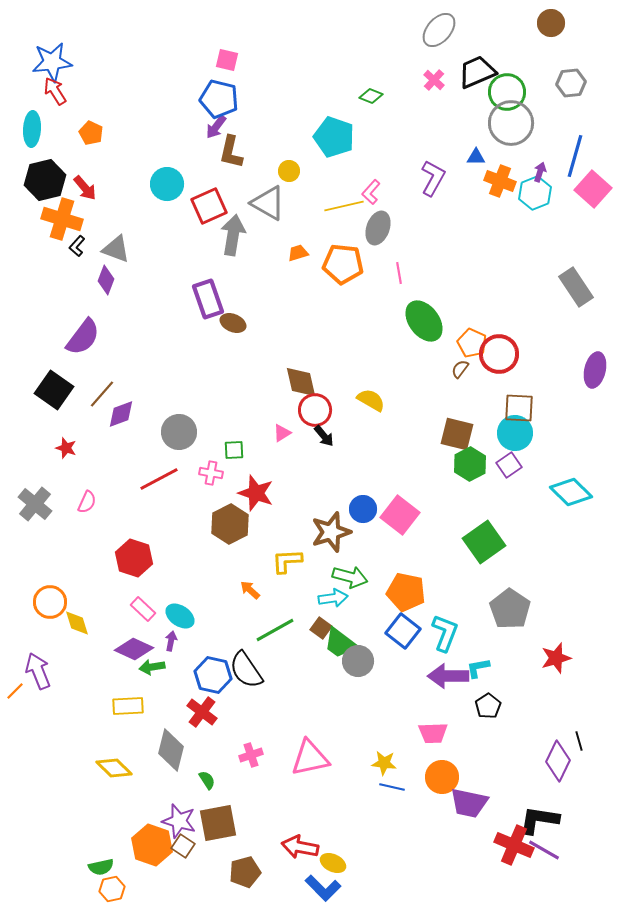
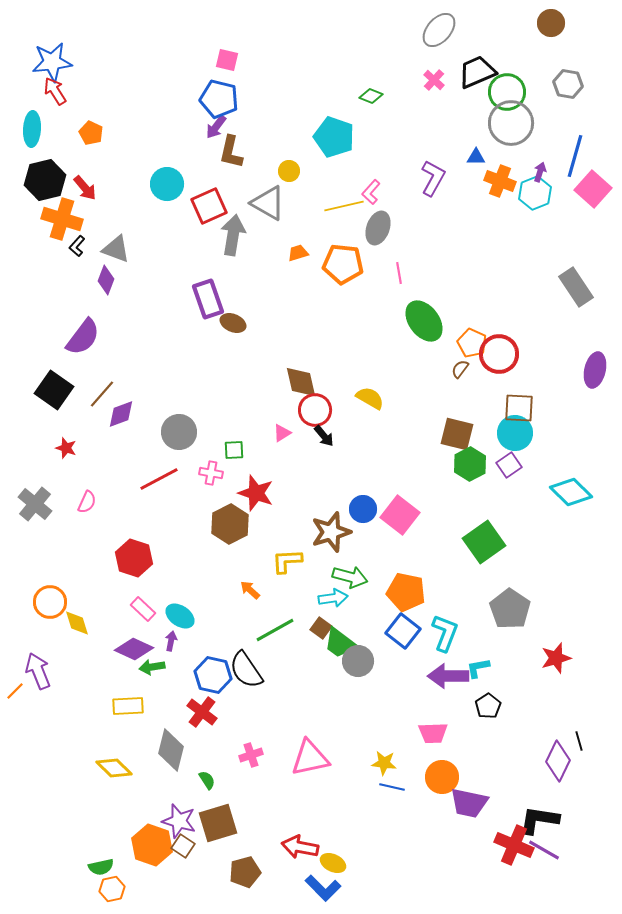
gray hexagon at (571, 83): moved 3 px left, 1 px down; rotated 16 degrees clockwise
yellow semicircle at (371, 400): moved 1 px left, 2 px up
brown square at (218, 823): rotated 6 degrees counterclockwise
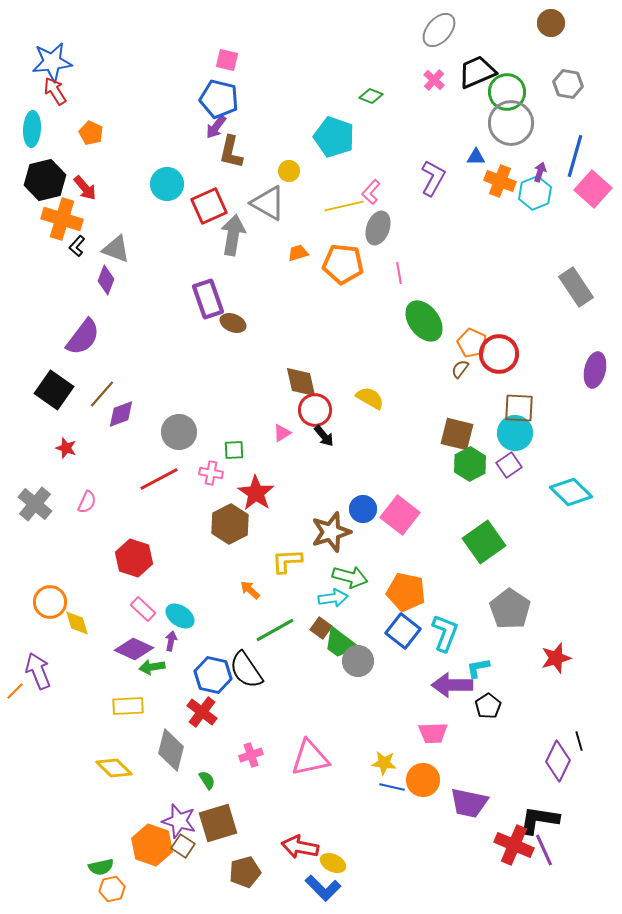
red star at (256, 493): rotated 15 degrees clockwise
purple arrow at (448, 676): moved 4 px right, 9 px down
orange circle at (442, 777): moved 19 px left, 3 px down
purple line at (544, 850): rotated 36 degrees clockwise
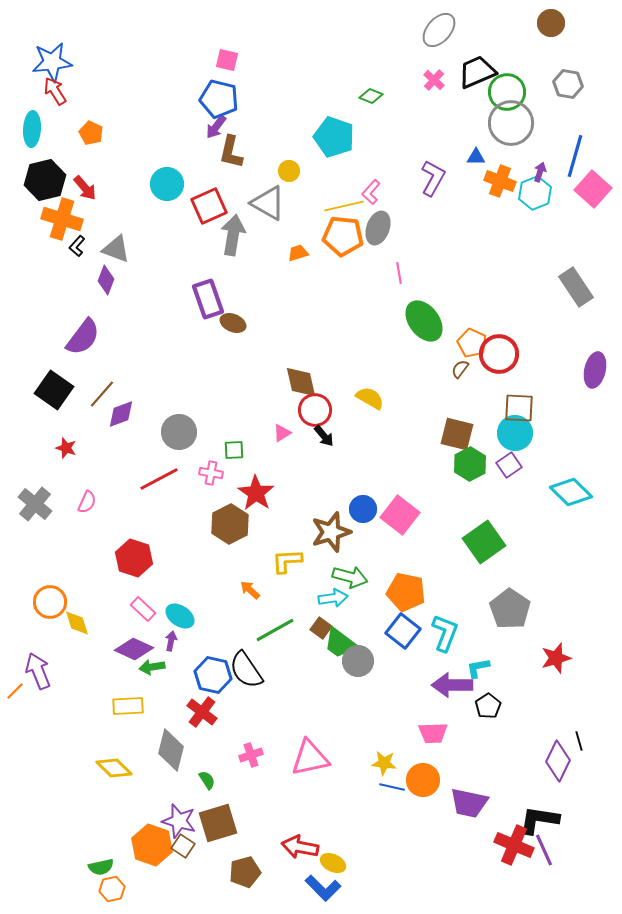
orange pentagon at (343, 264): moved 28 px up
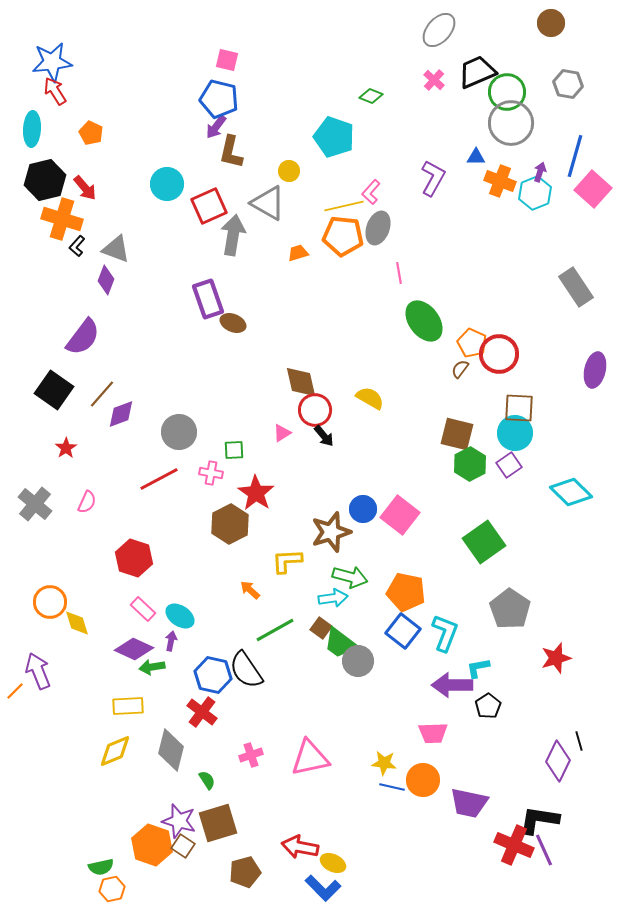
red star at (66, 448): rotated 20 degrees clockwise
yellow diamond at (114, 768): moved 1 px right, 17 px up; rotated 66 degrees counterclockwise
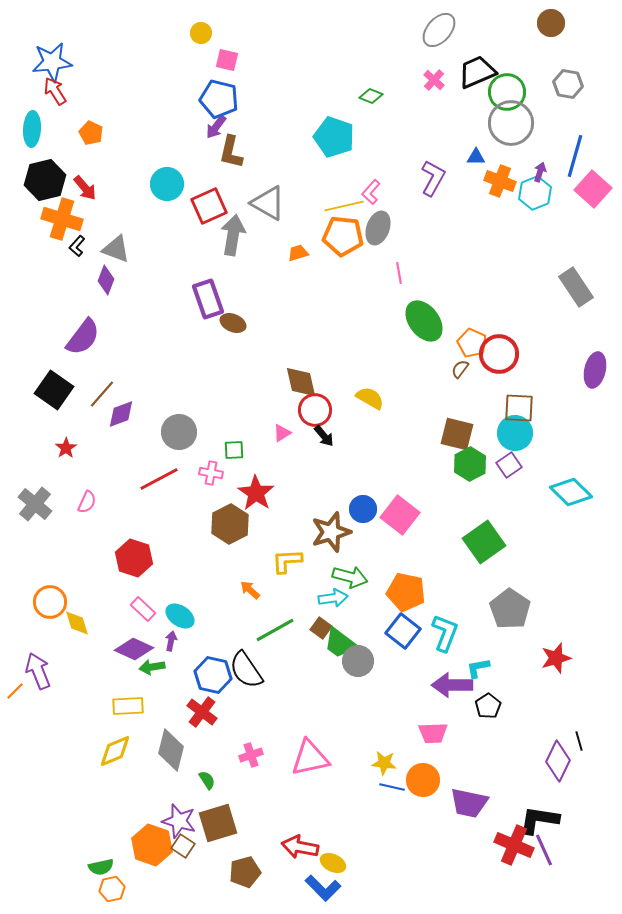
yellow circle at (289, 171): moved 88 px left, 138 px up
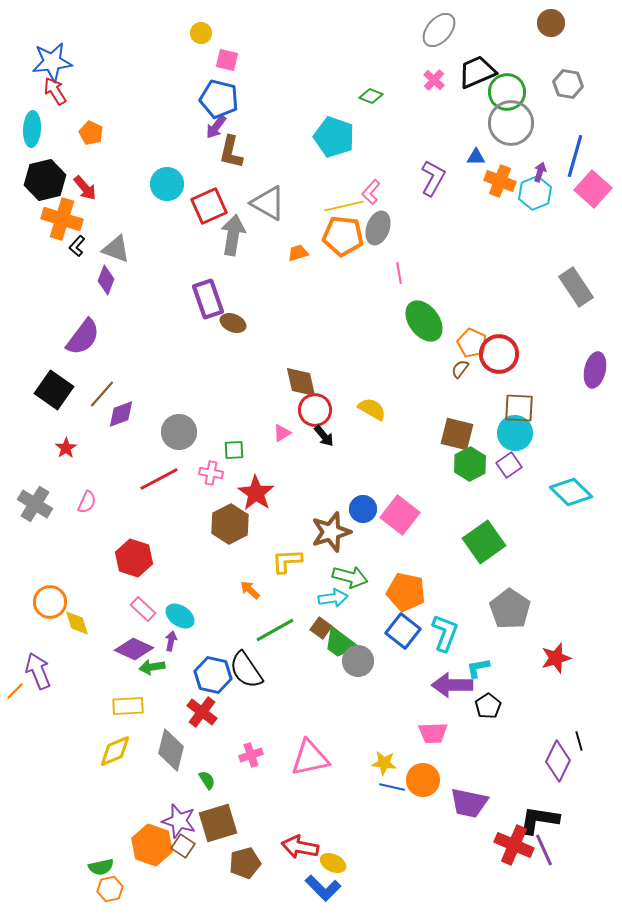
yellow semicircle at (370, 398): moved 2 px right, 11 px down
gray cross at (35, 504): rotated 8 degrees counterclockwise
brown pentagon at (245, 872): moved 9 px up
orange hexagon at (112, 889): moved 2 px left
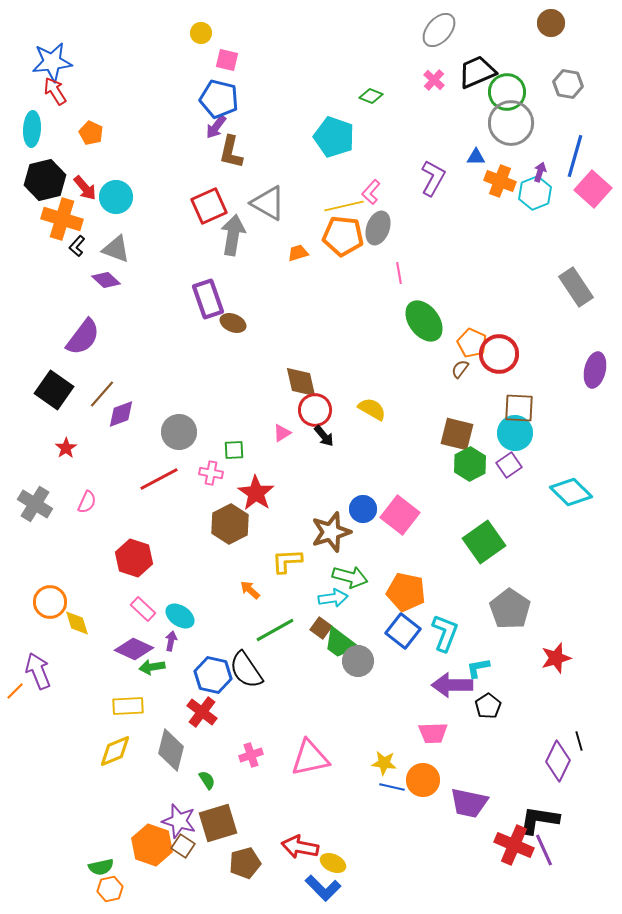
cyan circle at (167, 184): moved 51 px left, 13 px down
purple diamond at (106, 280): rotated 68 degrees counterclockwise
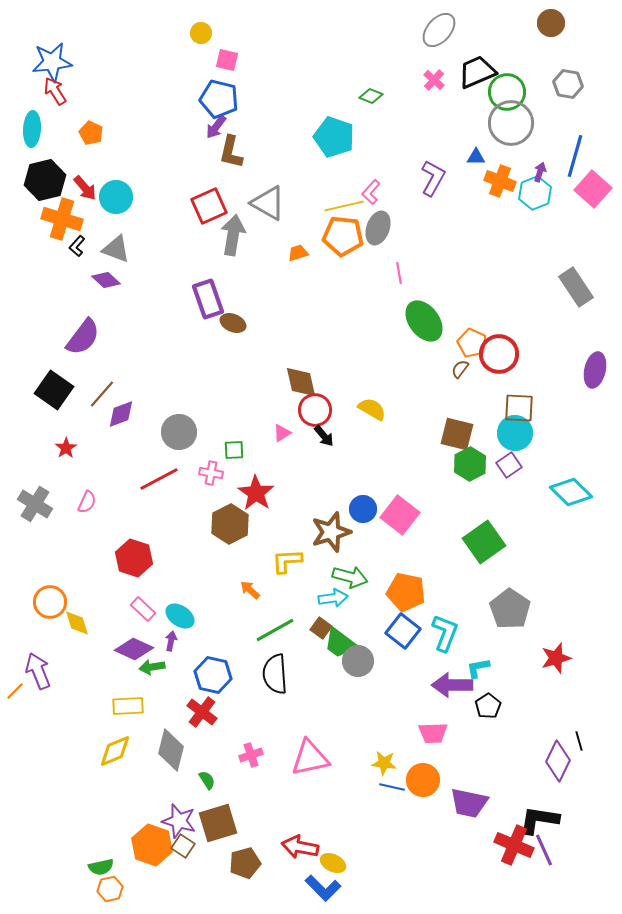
black semicircle at (246, 670): moved 29 px right, 4 px down; rotated 30 degrees clockwise
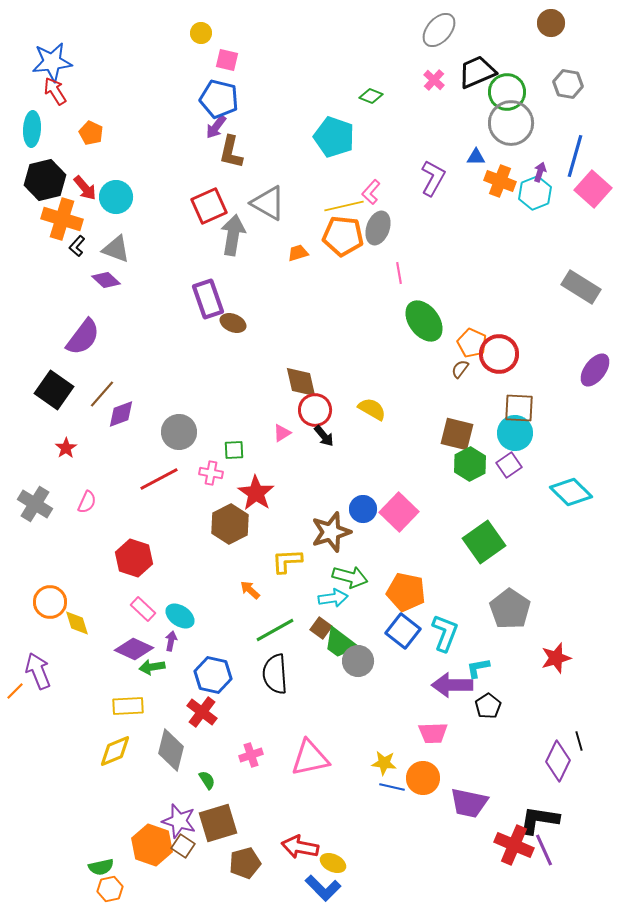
gray rectangle at (576, 287): moved 5 px right; rotated 24 degrees counterclockwise
purple ellipse at (595, 370): rotated 24 degrees clockwise
pink square at (400, 515): moved 1 px left, 3 px up; rotated 6 degrees clockwise
orange circle at (423, 780): moved 2 px up
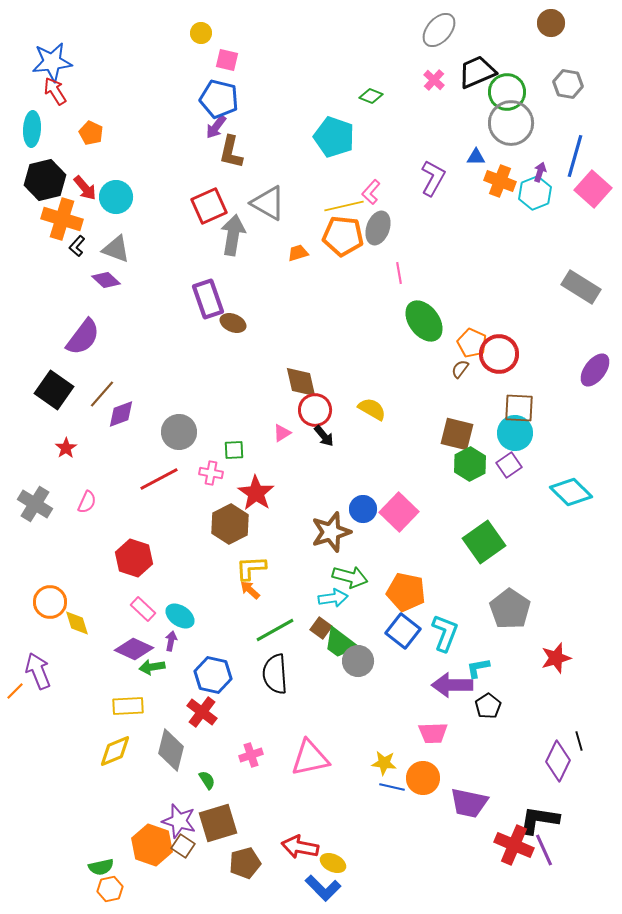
yellow L-shape at (287, 561): moved 36 px left, 7 px down
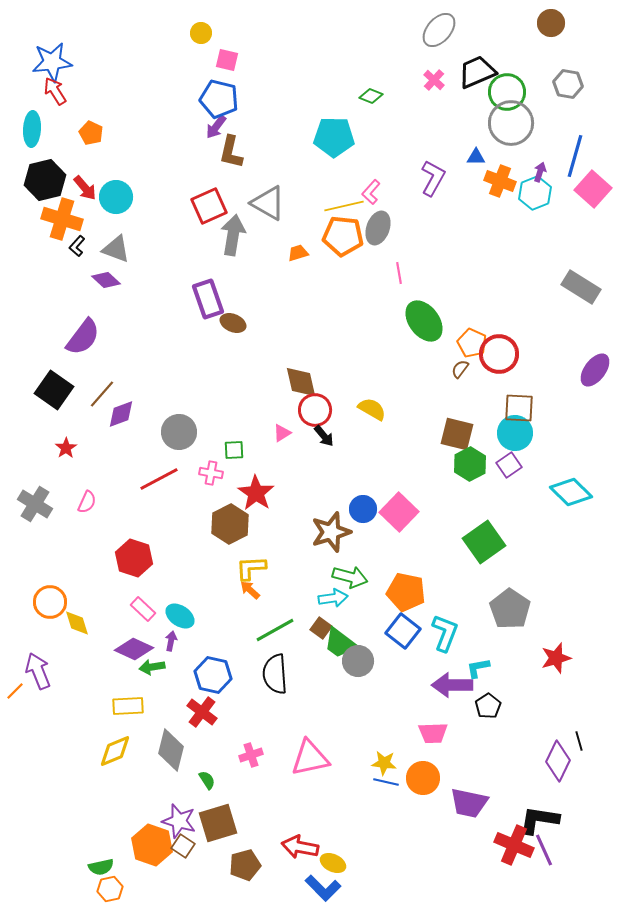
cyan pentagon at (334, 137): rotated 18 degrees counterclockwise
blue line at (392, 787): moved 6 px left, 5 px up
brown pentagon at (245, 863): moved 2 px down
